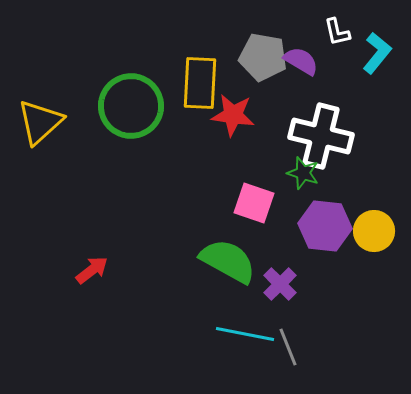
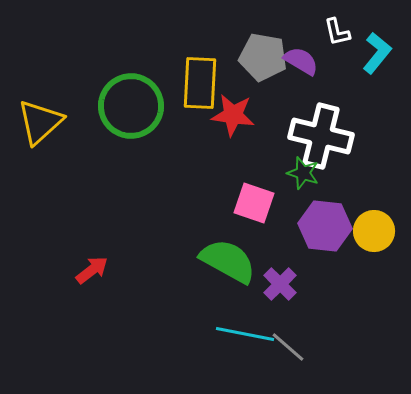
gray line: rotated 27 degrees counterclockwise
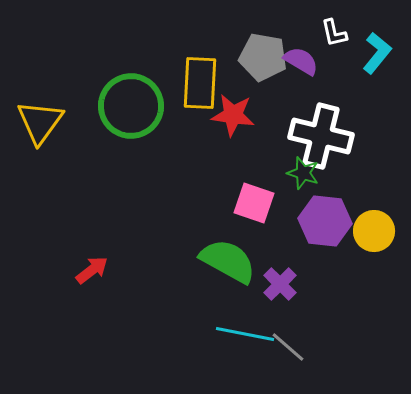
white L-shape: moved 3 px left, 1 px down
yellow triangle: rotated 12 degrees counterclockwise
purple hexagon: moved 5 px up
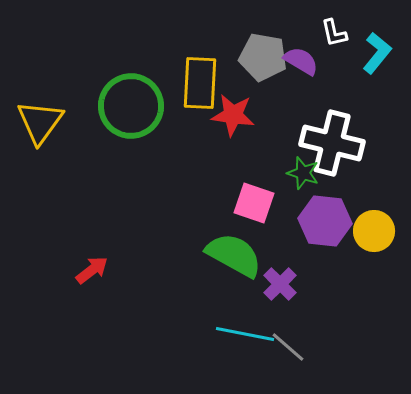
white cross: moved 11 px right, 7 px down
green semicircle: moved 6 px right, 6 px up
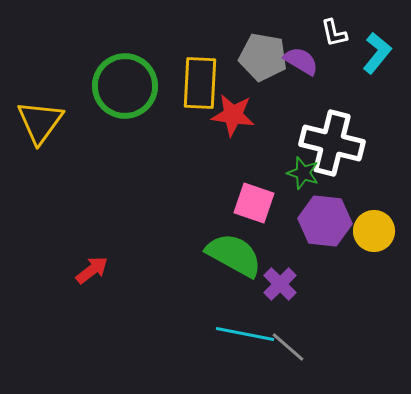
green circle: moved 6 px left, 20 px up
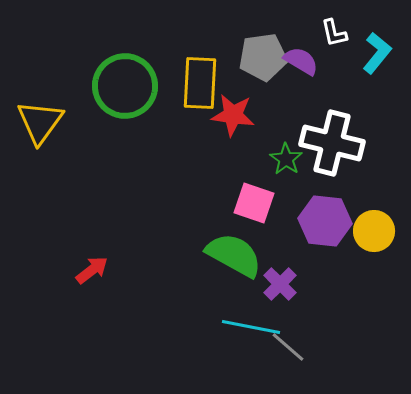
gray pentagon: rotated 18 degrees counterclockwise
green star: moved 17 px left, 14 px up; rotated 16 degrees clockwise
cyan line: moved 6 px right, 7 px up
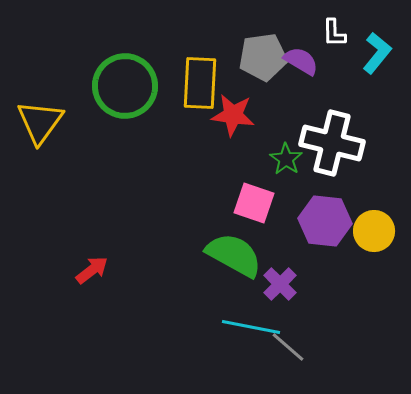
white L-shape: rotated 12 degrees clockwise
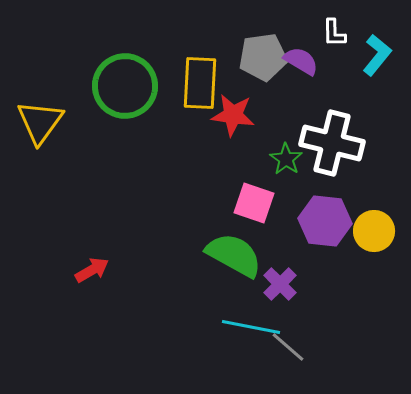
cyan L-shape: moved 2 px down
red arrow: rotated 8 degrees clockwise
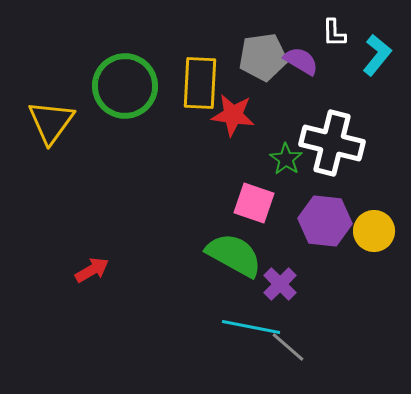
yellow triangle: moved 11 px right
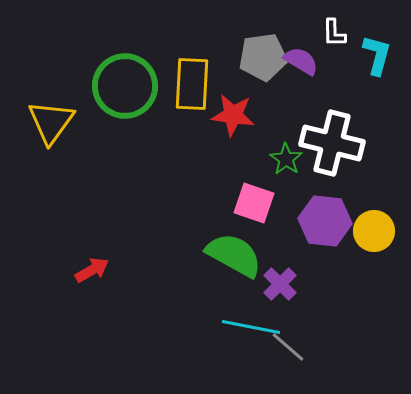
cyan L-shape: rotated 24 degrees counterclockwise
yellow rectangle: moved 8 px left, 1 px down
